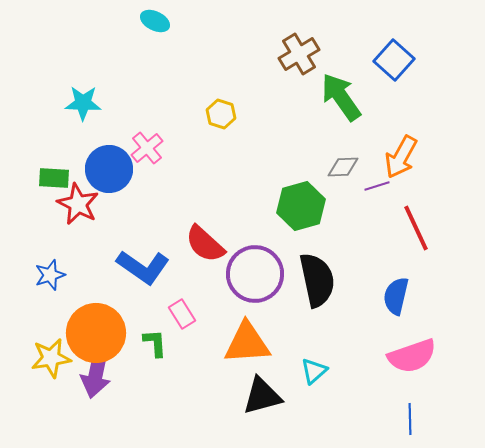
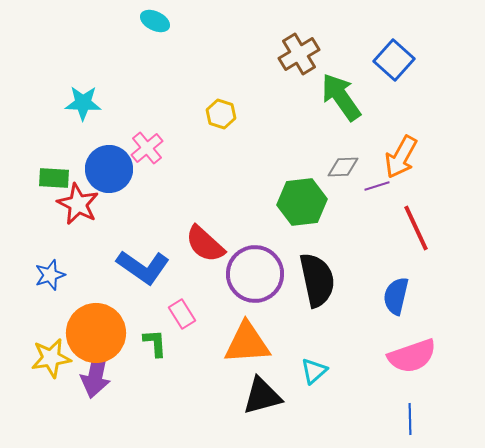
green hexagon: moved 1 px right, 4 px up; rotated 9 degrees clockwise
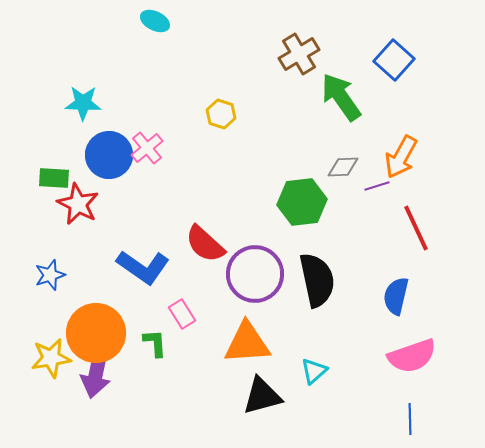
blue circle: moved 14 px up
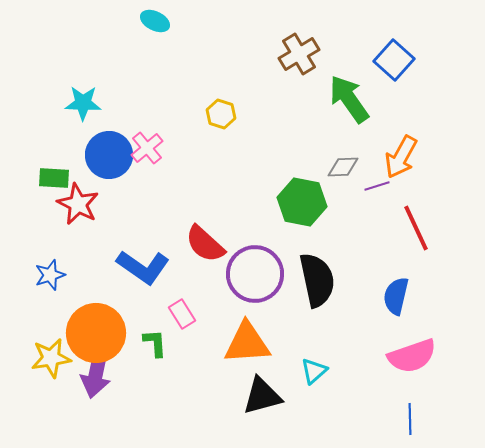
green arrow: moved 8 px right, 2 px down
green hexagon: rotated 18 degrees clockwise
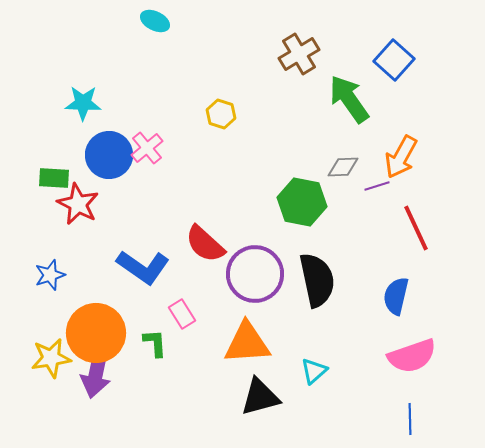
black triangle: moved 2 px left, 1 px down
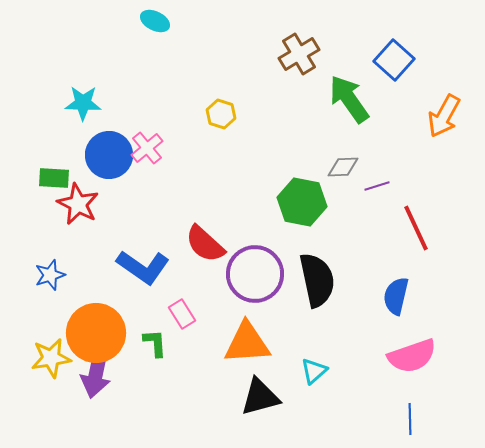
orange arrow: moved 43 px right, 41 px up
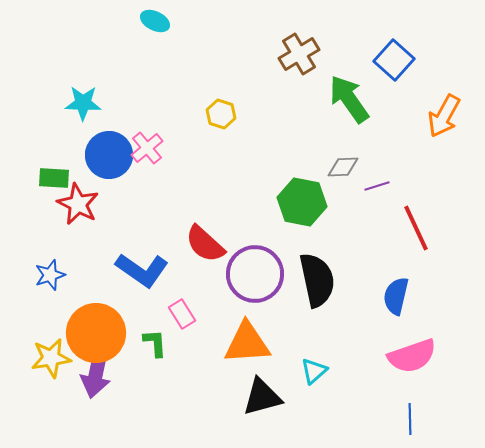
blue L-shape: moved 1 px left, 3 px down
black triangle: moved 2 px right
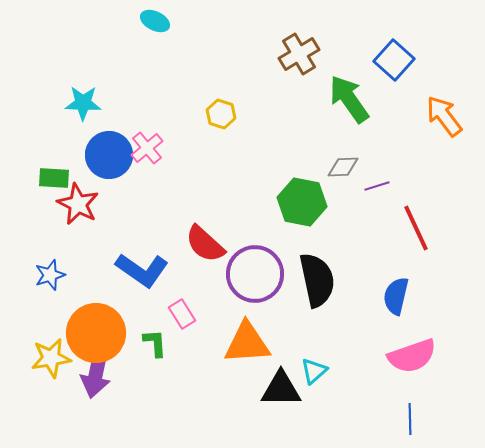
orange arrow: rotated 114 degrees clockwise
black triangle: moved 19 px right, 8 px up; rotated 15 degrees clockwise
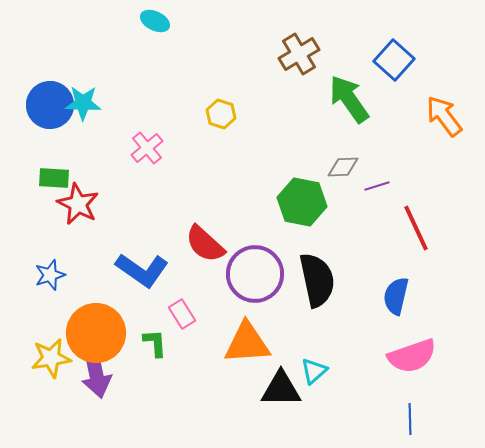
blue circle: moved 59 px left, 50 px up
purple arrow: rotated 24 degrees counterclockwise
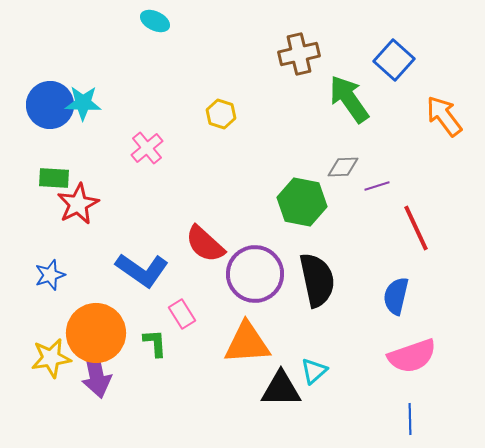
brown cross: rotated 18 degrees clockwise
red star: rotated 18 degrees clockwise
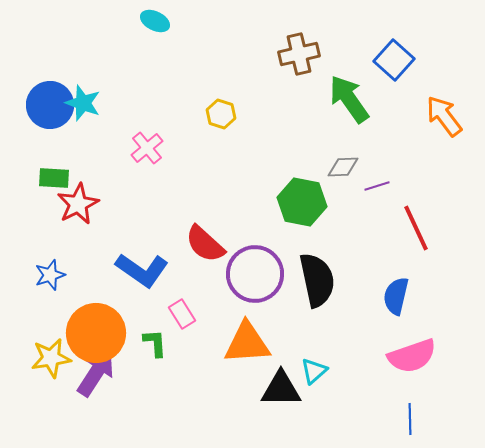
cyan star: rotated 18 degrees clockwise
purple arrow: rotated 135 degrees counterclockwise
